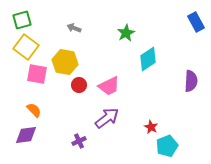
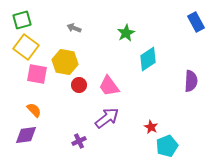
pink trapezoid: rotated 80 degrees clockwise
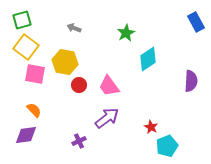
pink square: moved 2 px left
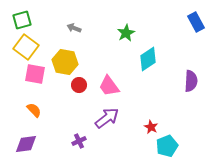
purple diamond: moved 9 px down
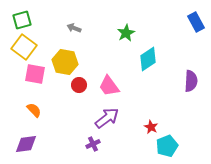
yellow square: moved 2 px left
purple cross: moved 14 px right, 3 px down
